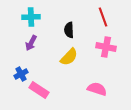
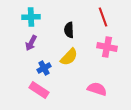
pink cross: moved 1 px right
blue cross: moved 23 px right, 6 px up
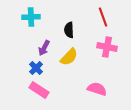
purple arrow: moved 13 px right, 5 px down
blue cross: moved 8 px left; rotated 16 degrees counterclockwise
